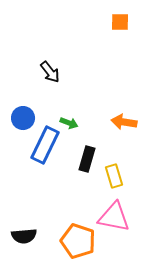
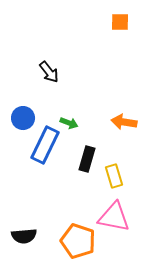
black arrow: moved 1 px left
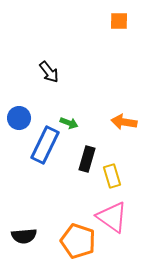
orange square: moved 1 px left, 1 px up
blue circle: moved 4 px left
yellow rectangle: moved 2 px left
pink triangle: moved 2 px left; rotated 24 degrees clockwise
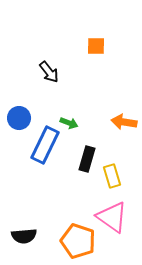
orange square: moved 23 px left, 25 px down
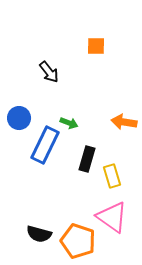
black semicircle: moved 15 px right, 2 px up; rotated 20 degrees clockwise
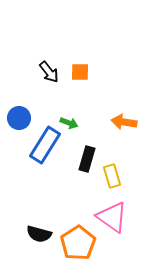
orange square: moved 16 px left, 26 px down
blue rectangle: rotated 6 degrees clockwise
orange pentagon: moved 2 px down; rotated 20 degrees clockwise
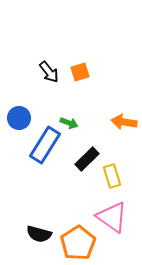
orange square: rotated 18 degrees counterclockwise
black rectangle: rotated 30 degrees clockwise
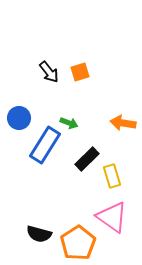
orange arrow: moved 1 px left, 1 px down
